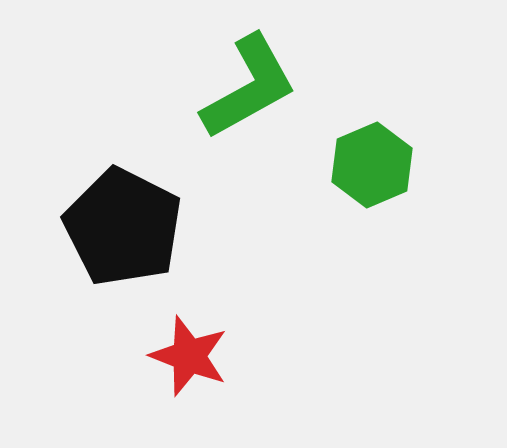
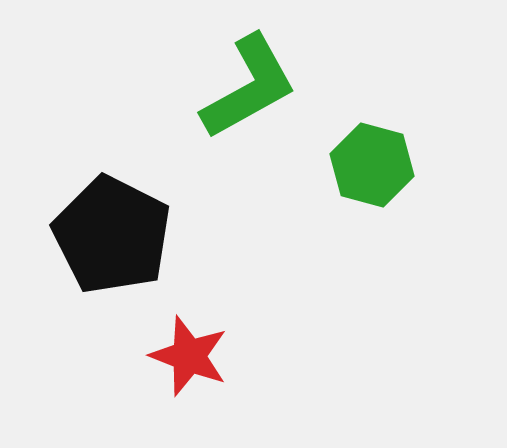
green hexagon: rotated 22 degrees counterclockwise
black pentagon: moved 11 px left, 8 px down
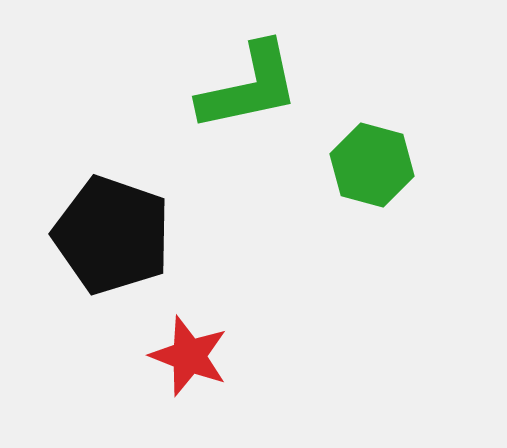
green L-shape: rotated 17 degrees clockwise
black pentagon: rotated 8 degrees counterclockwise
